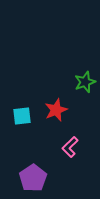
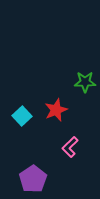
green star: rotated 20 degrees clockwise
cyan square: rotated 36 degrees counterclockwise
purple pentagon: moved 1 px down
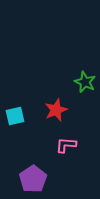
green star: rotated 25 degrees clockwise
cyan square: moved 7 px left; rotated 30 degrees clockwise
pink L-shape: moved 4 px left, 2 px up; rotated 50 degrees clockwise
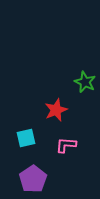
cyan square: moved 11 px right, 22 px down
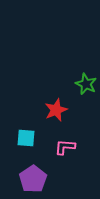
green star: moved 1 px right, 2 px down
cyan square: rotated 18 degrees clockwise
pink L-shape: moved 1 px left, 2 px down
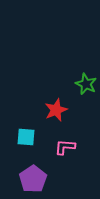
cyan square: moved 1 px up
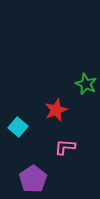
cyan square: moved 8 px left, 10 px up; rotated 36 degrees clockwise
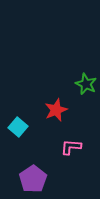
pink L-shape: moved 6 px right
